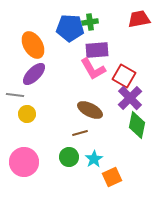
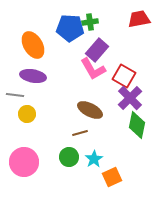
purple rectangle: rotated 45 degrees counterclockwise
purple ellipse: moved 1 px left, 2 px down; rotated 55 degrees clockwise
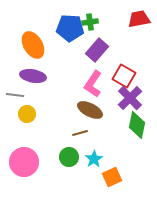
pink L-shape: moved 15 px down; rotated 64 degrees clockwise
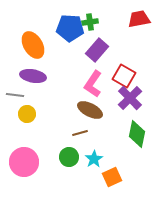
green diamond: moved 9 px down
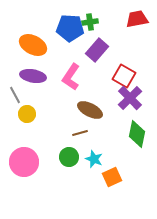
red trapezoid: moved 2 px left
orange ellipse: rotated 32 degrees counterclockwise
pink L-shape: moved 22 px left, 7 px up
gray line: rotated 54 degrees clockwise
cyan star: rotated 18 degrees counterclockwise
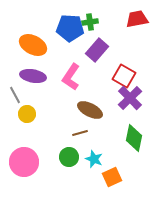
green diamond: moved 3 px left, 4 px down
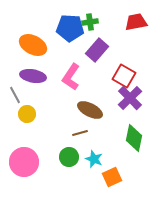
red trapezoid: moved 1 px left, 3 px down
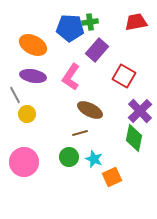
purple cross: moved 10 px right, 13 px down
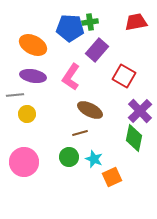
gray line: rotated 66 degrees counterclockwise
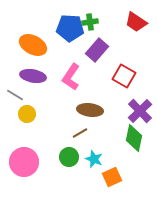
red trapezoid: rotated 135 degrees counterclockwise
gray line: rotated 36 degrees clockwise
brown ellipse: rotated 20 degrees counterclockwise
brown line: rotated 14 degrees counterclockwise
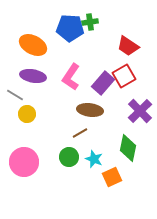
red trapezoid: moved 8 px left, 24 px down
purple rectangle: moved 6 px right, 33 px down
red square: rotated 30 degrees clockwise
green diamond: moved 6 px left, 10 px down
